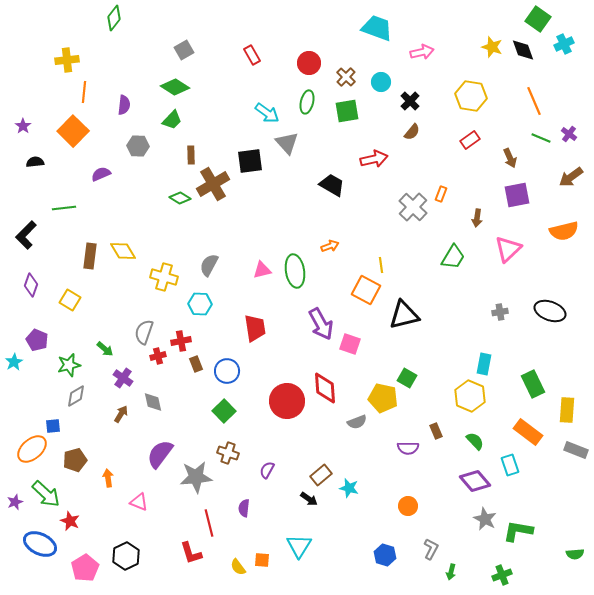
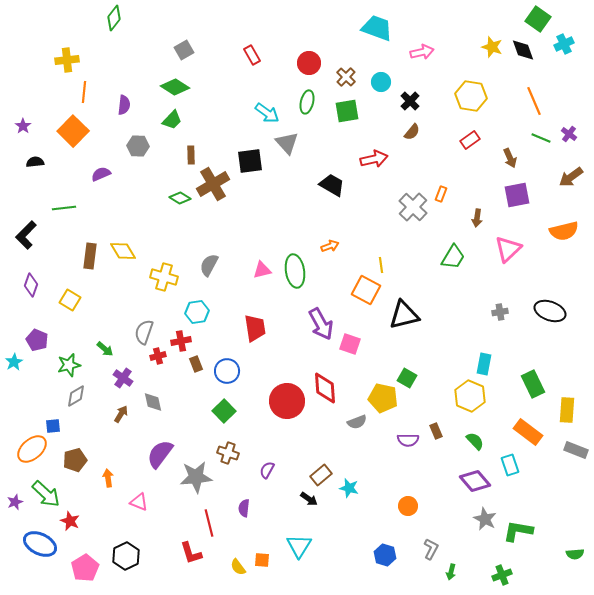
cyan hexagon at (200, 304): moved 3 px left, 8 px down; rotated 10 degrees counterclockwise
purple semicircle at (408, 448): moved 8 px up
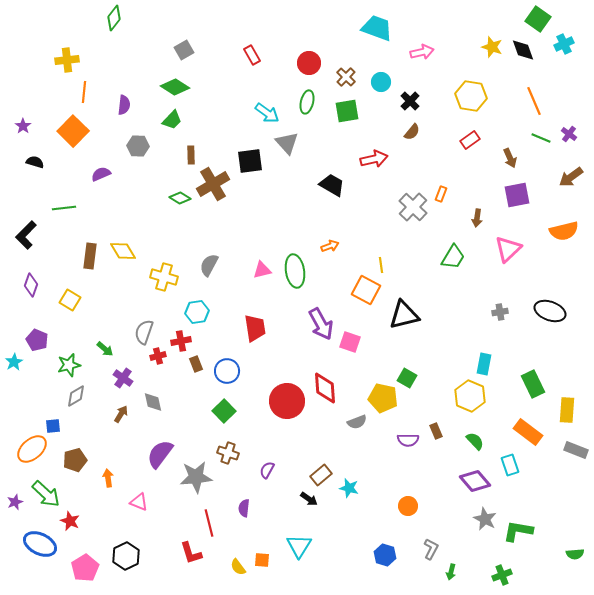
black semicircle at (35, 162): rotated 24 degrees clockwise
pink square at (350, 344): moved 2 px up
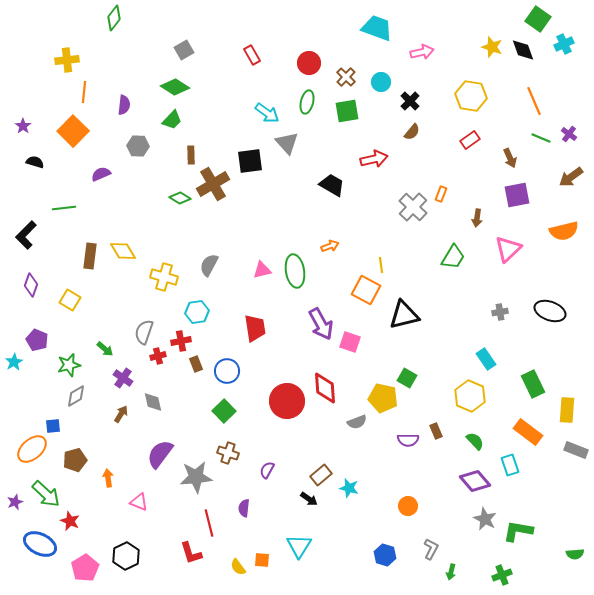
cyan rectangle at (484, 364): moved 2 px right, 5 px up; rotated 45 degrees counterclockwise
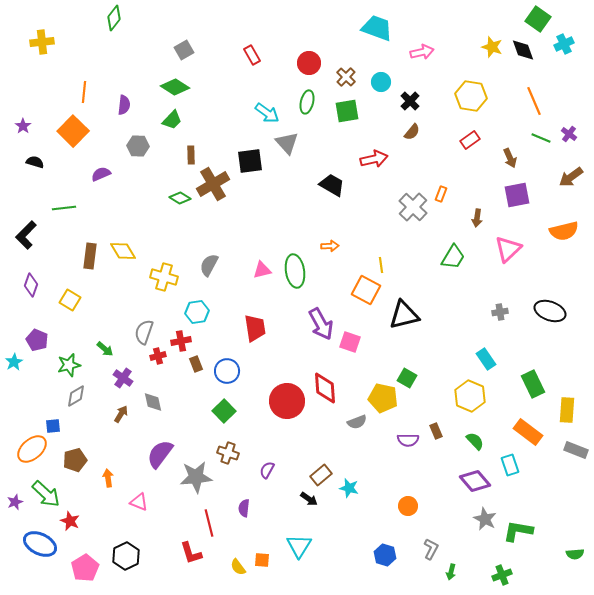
yellow cross at (67, 60): moved 25 px left, 18 px up
orange arrow at (330, 246): rotated 18 degrees clockwise
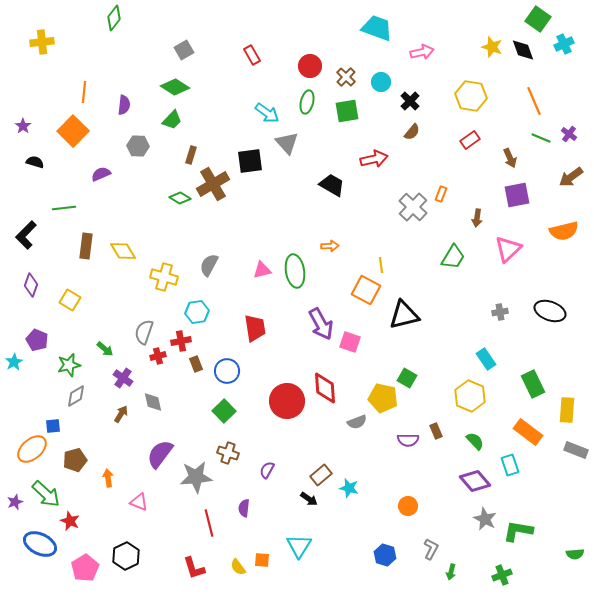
red circle at (309, 63): moved 1 px right, 3 px down
brown rectangle at (191, 155): rotated 18 degrees clockwise
brown rectangle at (90, 256): moved 4 px left, 10 px up
red L-shape at (191, 553): moved 3 px right, 15 px down
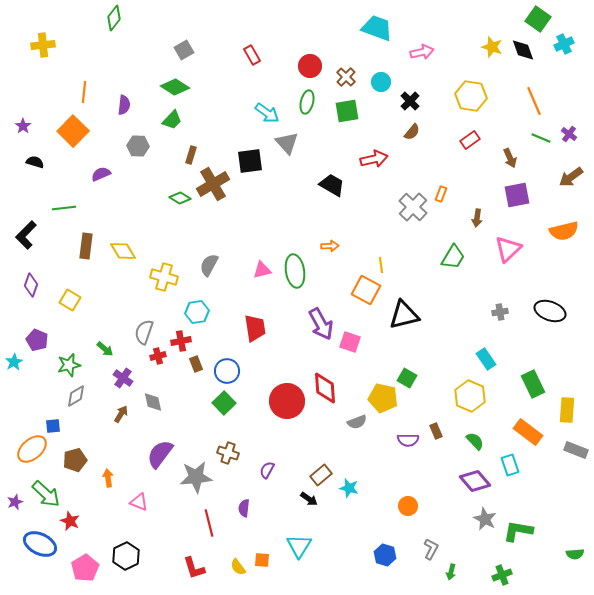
yellow cross at (42, 42): moved 1 px right, 3 px down
green square at (224, 411): moved 8 px up
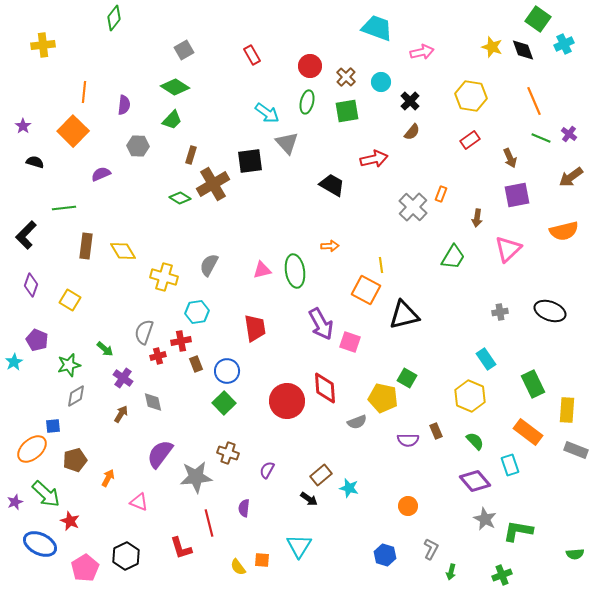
orange arrow at (108, 478): rotated 36 degrees clockwise
red L-shape at (194, 568): moved 13 px left, 20 px up
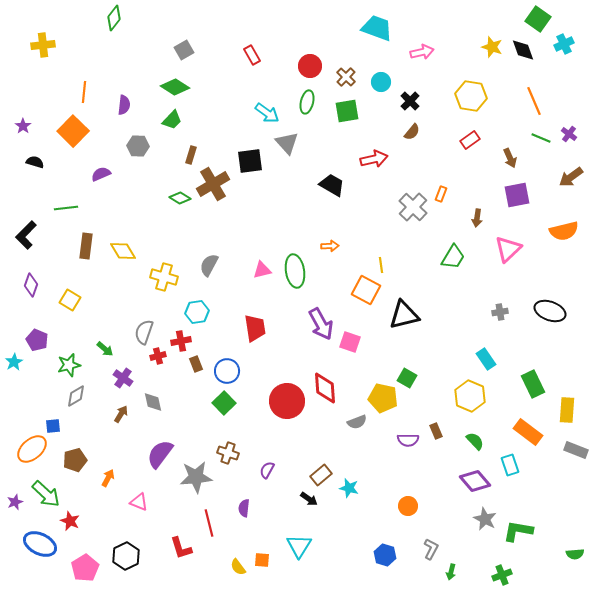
green line at (64, 208): moved 2 px right
